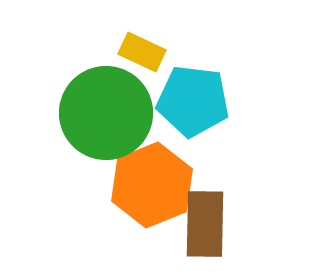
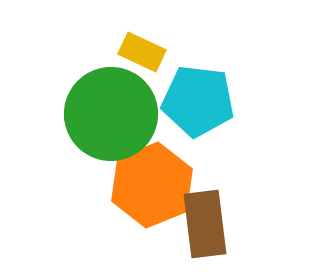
cyan pentagon: moved 5 px right
green circle: moved 5 px right, 1 px down
brown rectangle: rotated 8 degrees counterclockwise
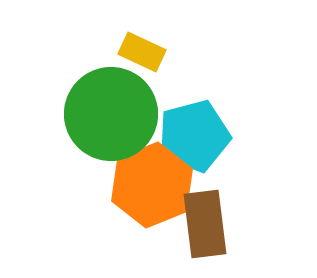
cyan pentagon: moved 4 px left, 35 px down; rotated 22 degrees counterclockwise
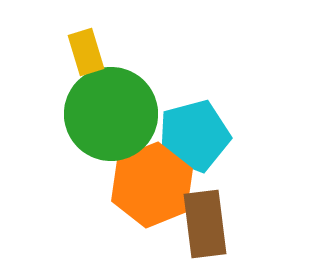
yellow rectangle: moved 56 px left; rotated 48 degrees clockwise
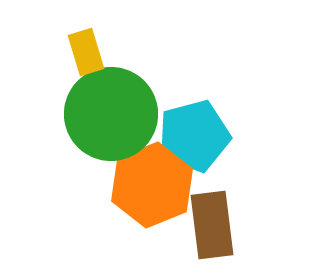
brown rectangle: moved 7 px right, 1 px down
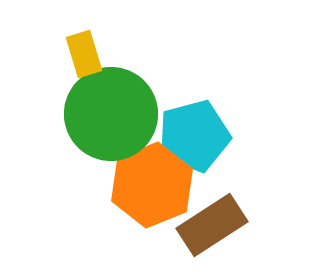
yellow rectangle: moved 2 px left, 2 px down
brown rectangle: rotated 64 degrees clockwise
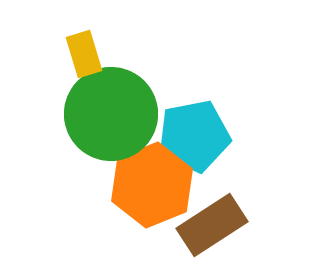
cyan pentagon: rotated 4 degrees clockwise
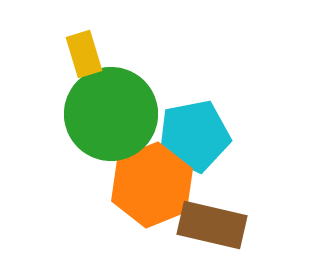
brown rectangle: rotated 46 degrees clockwise
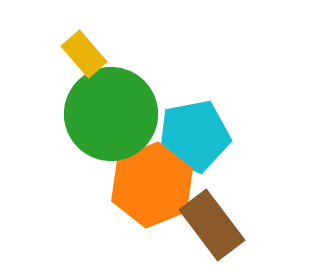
yellow rectangle: rotated 24 degrees counterclockwise
brown rectangle: rotated 40 degrees clockwise
